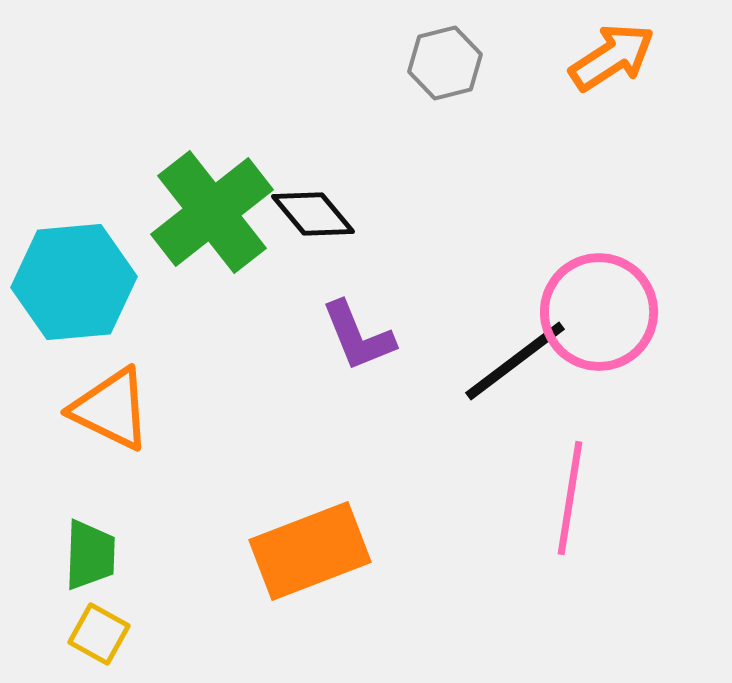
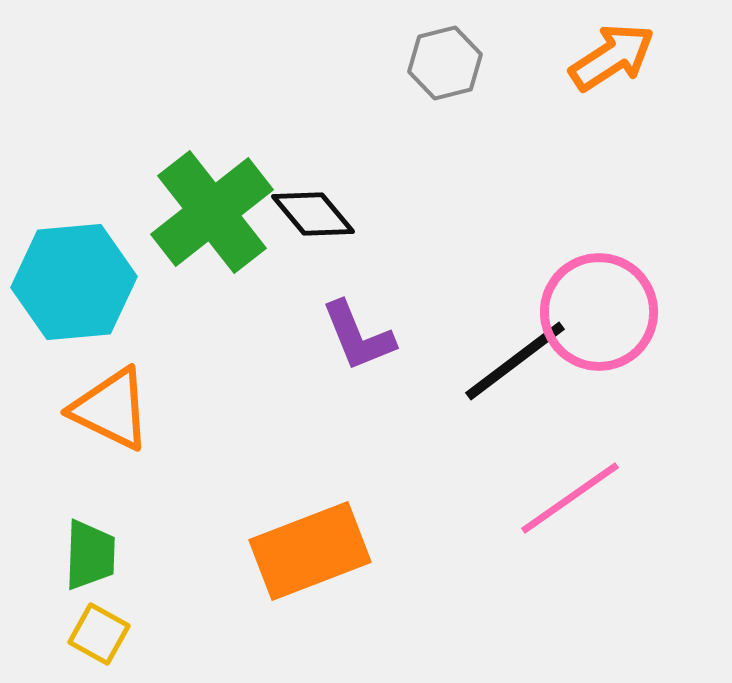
pink line: rotated 46 degrees clockwise
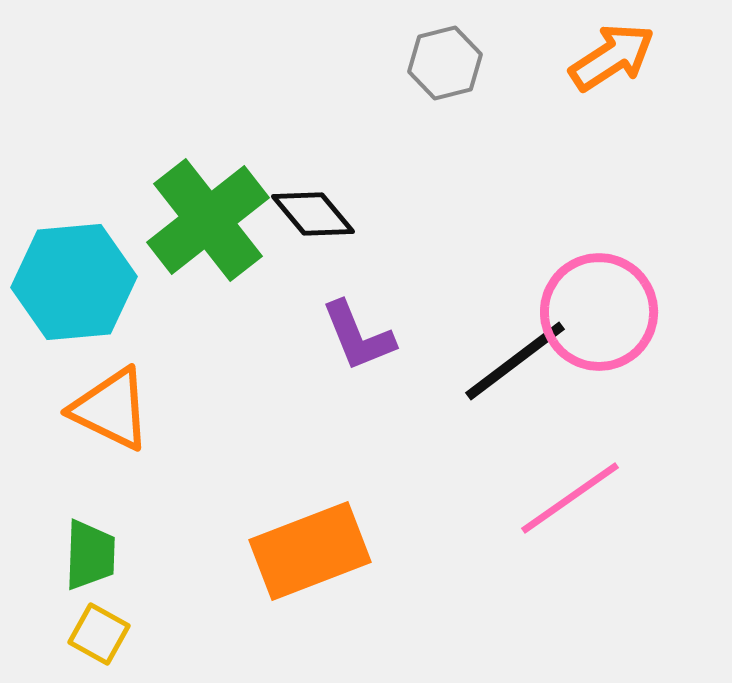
green cross: moved 4 px left, 8 px down
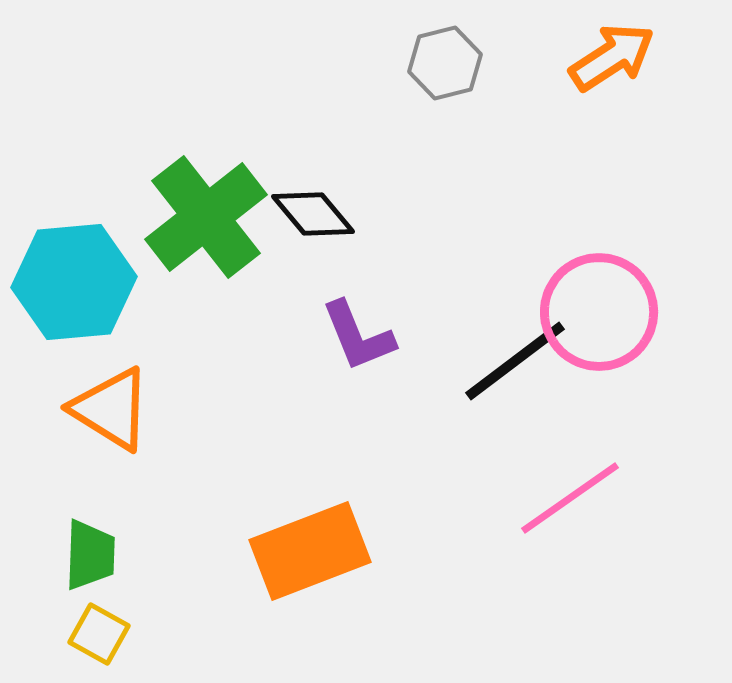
green cross: moved 2 px left, 3 px up
orange triangle: rotated 6 degrees clockwise
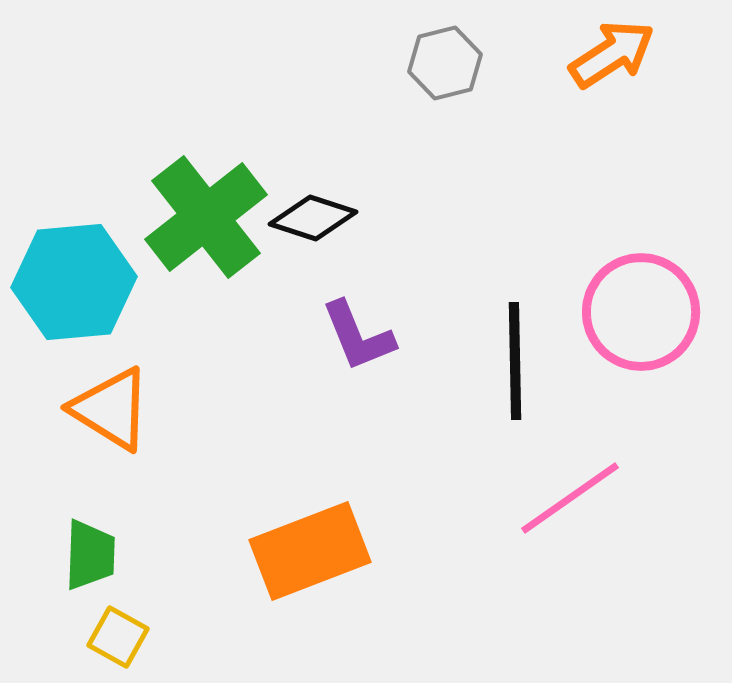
orange arrow: moved 3 px up
black diamond: moved 4 px down; rotated 32 degrees counterclockwise
pink circle: moved 42 px right
black line: rotated 54 degrees counterclockwise
yellow square: moved 19 px right, 3 px down
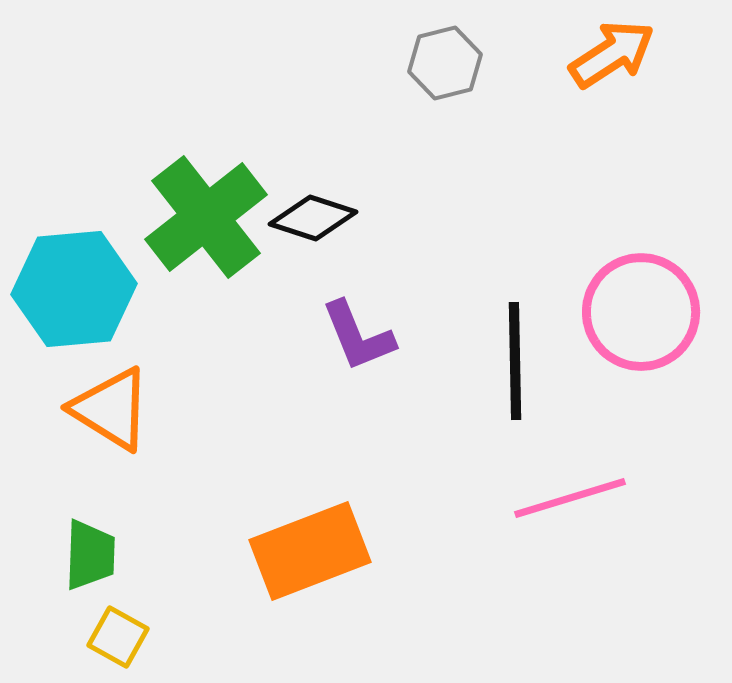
cyan hexagon: moved 7 px down
pink line: rotated 18 degrees clockwise
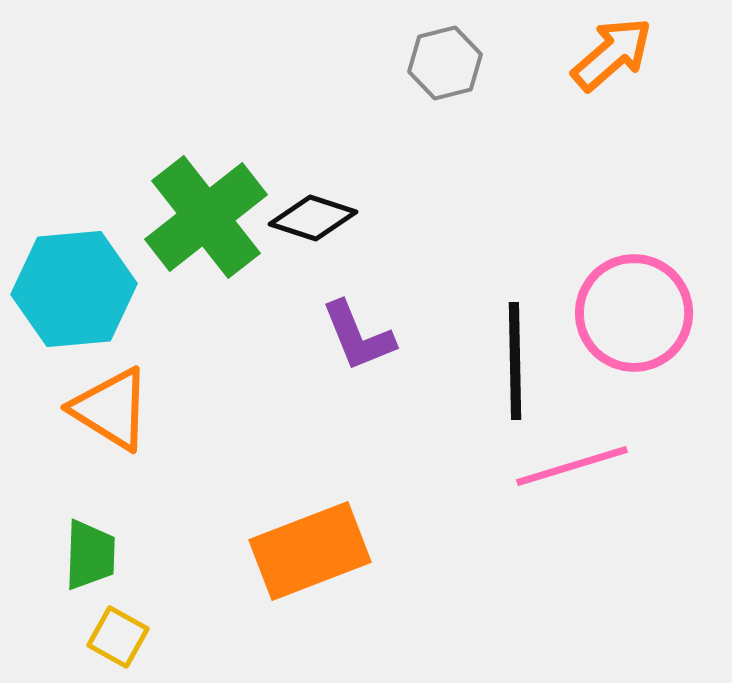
orange arrow: rotated 8 degrees counterclockwise
pink circle: moved 7 px left, 1 px down
pink line: moved 2 px right, 32 px up
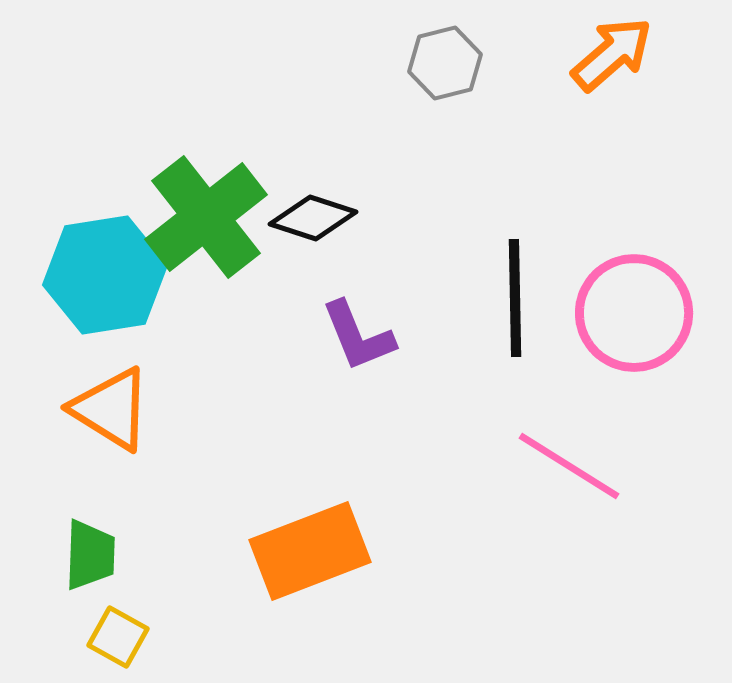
cyan hexagon: moved 31 px right, 14 px up; rotated 4 degrees counterclockwise
black line: moved 63 px up
pink line: moved 3 px left; rotated 49 degrees clockwise
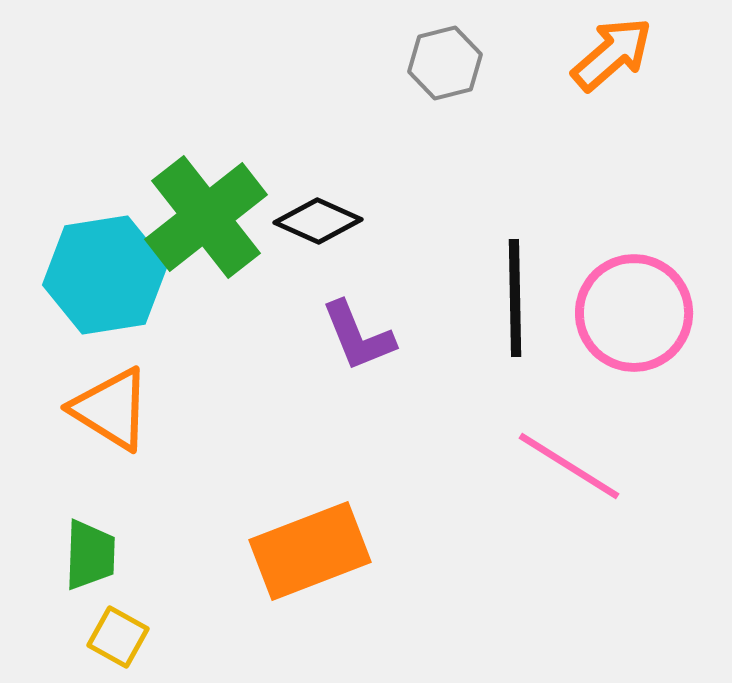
black diamond: moved 5 px right, 3 px down; rotated 6 degrees clockwise
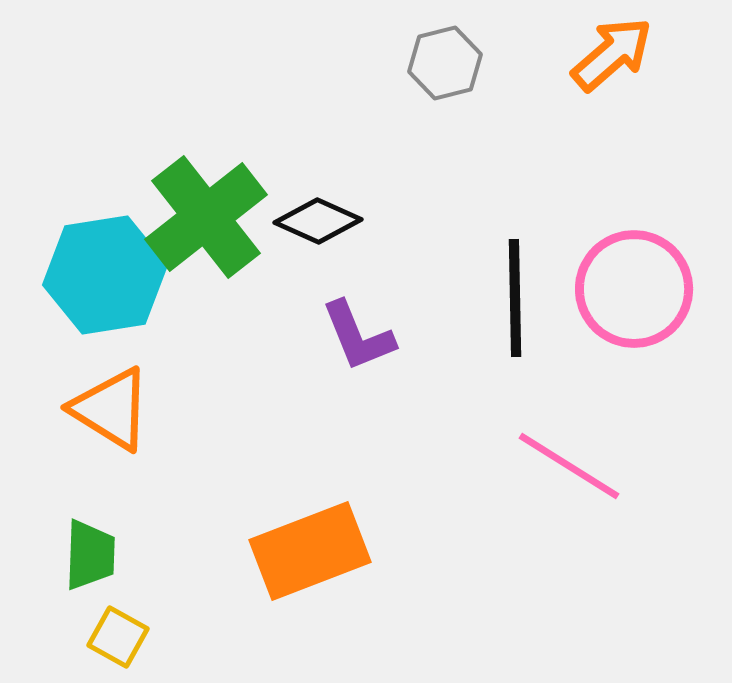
pink circle: moved 24 px up
